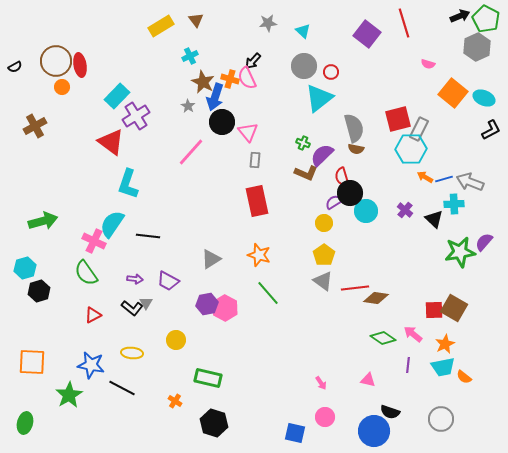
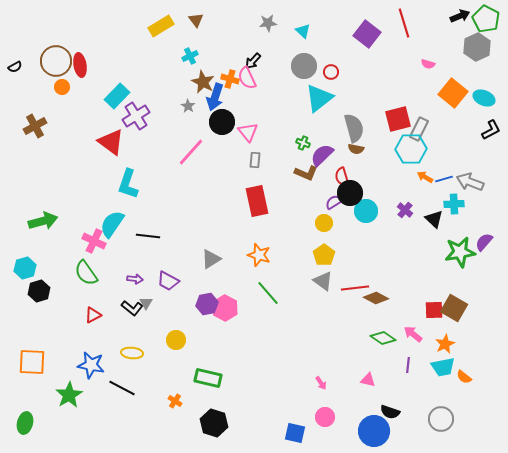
brown diamond at (376, 298): rotated 20 degrees clockwise
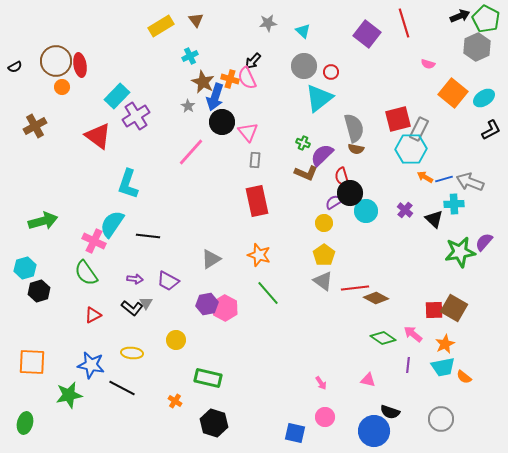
cyan ellipse at (484, 98): rotated 55 degrees counterclockwise
red triangle at (111, 142): moved 13 px left, 6 px up
green star at (69, 395): rotated 20 degrees clockwise
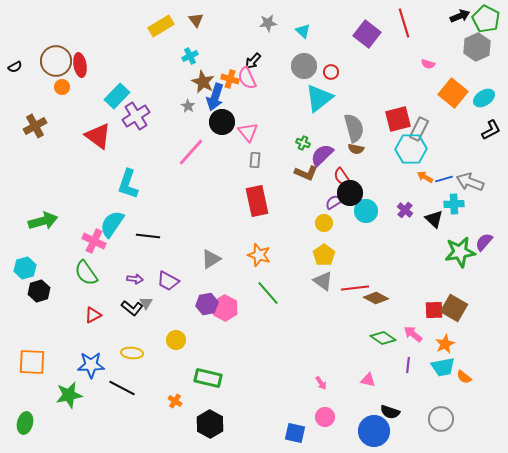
red semicircle at (342, 177): rotated 18 degrees counterclockwise
blue star at (91, 365): rotated 12 degrees counterclockwise
black hexagon at (214, 423): moved 4 px left, 1 px down; rotated 12 degrees clockwise
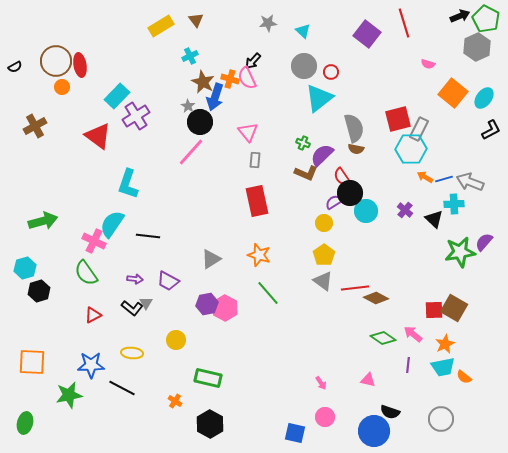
cyan ellipse at (484, 98): rotated 20 degrees counterclockwise
black circle at (222, 122): moved 22 px left
